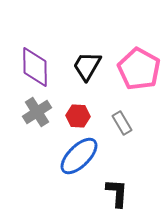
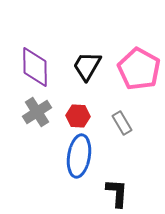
blue ellipse: rotated 36 degrees counterclockwise
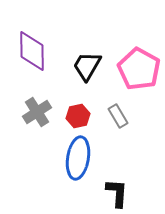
purple diamond: moved 3 px left, 16 px up
red hexagon: rotated 15 degrees counterclockwise
gray rectangle: moved 4 px left, 7 px up
blue ellipse: moved 1 px left, 2 px down
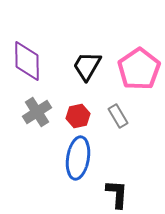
purple diamond: moved 5 px left, 10 px down
pink pentagon: rotated 9 degrees clockwise
black L-shape: moved 1 px down
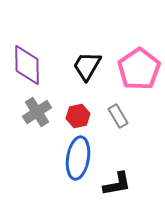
purple diamond: moved 4 px down
black L-shape: moved 10 px up; rotated 76 degrees clockwise
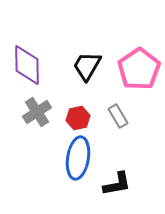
red hexagon: moved 2 px down
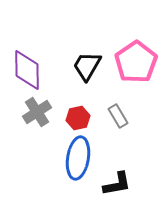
purple diamond: moved 5 px down
pink pentagon: moved 3 px left, 7 px up
